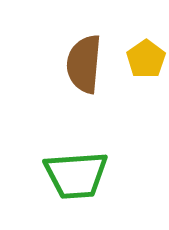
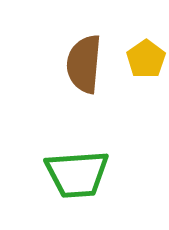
green trapezoid: moved 1 px right, 1 px up
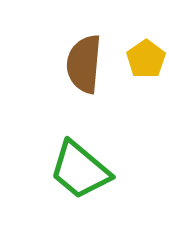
green trapezoid: moved 3 px right, 4 px up; rotated 44 degrees clockwise
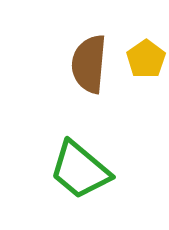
brown semicircle: moved 5 px right
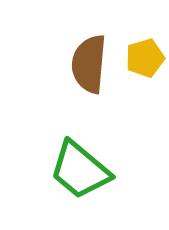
yellow pentagon: moved 1 px left, 1 px up; rotated 18 degrees clockwise
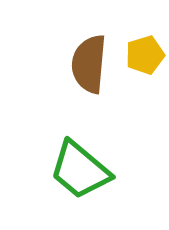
yellow pentagon: moved 3 px up
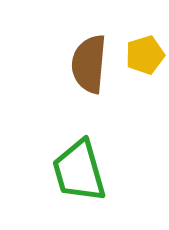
green trapezoid: moved 1 px left, 1 px down; rotated 34 degrees clockwise
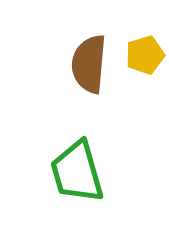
green trapezoid: moved 2 px left, 1 px down
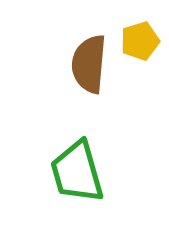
yellow pentagon: moved 5 px left, 14 px up
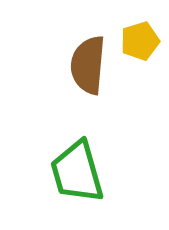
brown semicircle: moved 1 px left, 1 px down
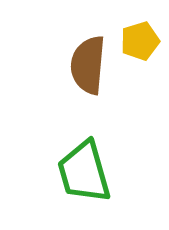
green trapezoid: moved 7 px right
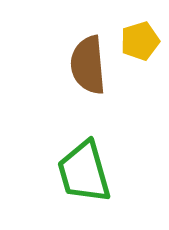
brown semicircle: rotated 10 degrees counterclockwise
